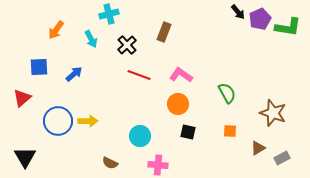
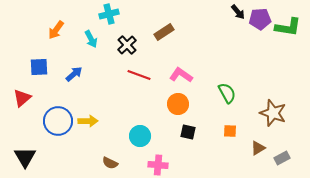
purple pentagon: rotated 20 degrees clockwise
brown rectangle: rotated 36 degrees clockwise
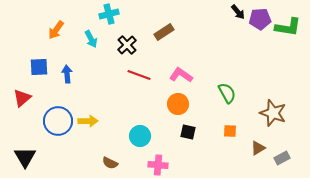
blue arrow: moved 7 px left; rotated 54 degrees counterclockwise
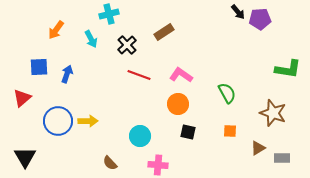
green L-shape: moved 42 px down
blue arrow: rotated 24 degrees clockwise
gray rectangle: rotated 28 degrees clockwise
brown semicircle: rotated 21 degrees clockwise
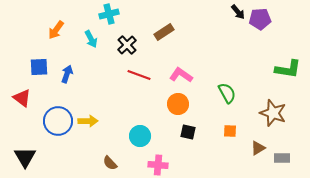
red triangle: rotated 42 degrees counterclockwise
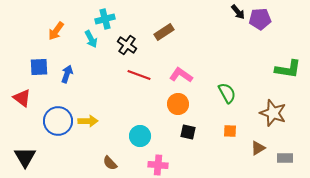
cyan cross: moved 4 px left, 5 px down
orange arrow: moved 1 px down
black cross: rotated 12 degrees counterclockwise
gray rectangle: moved 3 px right
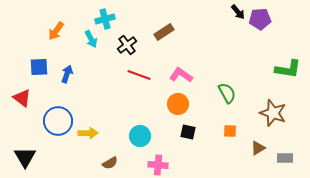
black cross: rotated 18 degrees clockwise
yellow arrow: moved 12 px down
brown semicircle: rotated 77 degrees counterclockwise
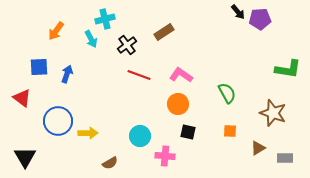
pink cross: moved 7 px right, 9 px up
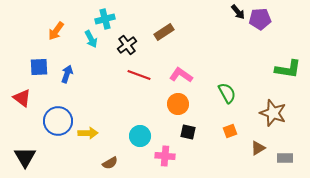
orange square: rotated 24 degrees counterclockwise
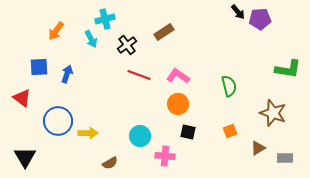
pink L-shape: moved 3 px left, 1 px down
green semicircle: moved 2 px right, 7 px up; rotated 15 degrees clockwise
